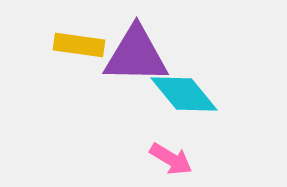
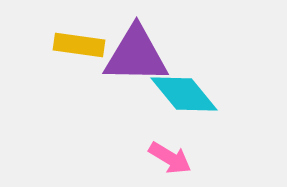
pink arrow: moved 1 px left, 1 px up
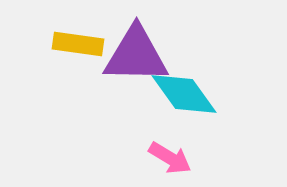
yellow rectangle: moved 1 px left, 1 px up
cyan diamond: rotated 4 degrees clockwise
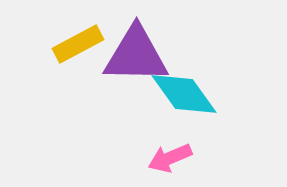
yellow rectangle: rotated 36 degrees counterclockwise
pink arrow: rotated 126 degrees clockwise
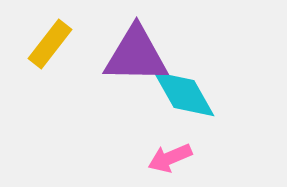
yellow rectangle: moved 28 px left; rotated 24 degrees counterclockwise
cyan diamond: rotated 6 degrees clockwise
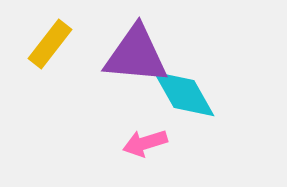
purple triangle: rotated 4 degrees clockwise
pink arrow: moved 25 px left, 15 px up; rotated 6 degrees clockwise
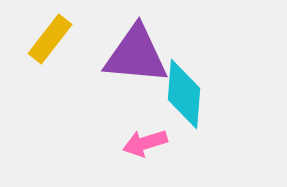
yellow rectangle: moved 5 px up
cyan diamond: rotated 34 degrees clockwise
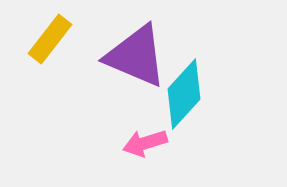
purple triangle: moved 1 px down; rotated 18 degrees clockwise
cyan diamond: rotated 38 degrees clockwise
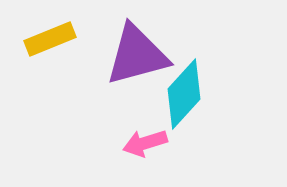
yellow rectangle: rotated 30 degrees clockwise
purple triangle: moved 1 px right, 1 px up; rotated 38 degrees counterclockwise
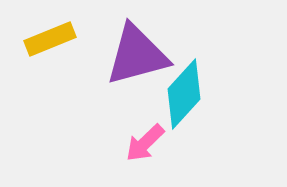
pink arrow: rotated 27 degrees counterclockwise
